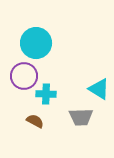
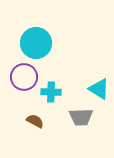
purple circle: moved 1 px down
cyan cross: moved 5 px right, 2 px up
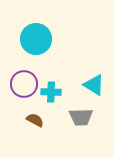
cyan circle: moved 4 px up
purple circle: moved 7 px down
cyan triangle: moved 5 px left, 4 px up
brown semicircle: moved 1 px up
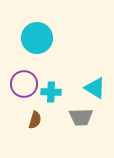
cyan circle: moved 1 px right, 1 px up
cyan triangle: moved 1 px right, 3 px down
brown semicircle: rotated 78 degrees clockwise
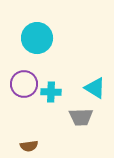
brown semicircle: moved 6 px left, 26 px down; rotated 66 degrees clockwise
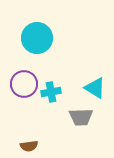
cyan cross: rotated 12 degrees counterclockwise
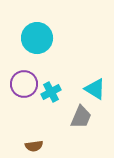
cyan triangle: moved 1 px down
cyan cross: rotated 18 degrees counterclockwise
gray trapezoid: rotated 65 degrees counterclockwise
brown semicircle: moved 5 px right
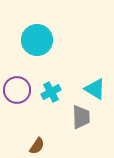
cyan circle: moved 2 px down
purple circle: moved 7 px left, 6 px down
gray trapezoid: rotated 25 degrees counterclockwise
brown semicircle: moved 3 px right; rotated 48 degrees counterclockwise
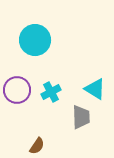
cyan circle: moved 2 px left
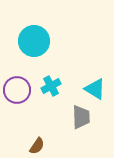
cyan circle: moved 1 px left, 1 px down
cyan cross: moved 6 px up
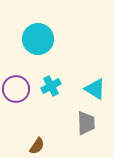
cyan circle: moved 4 px right, 2 px up
purple circle: moved 1 px left, 1 px up
gray trapezoid: moved 5 px right, 6 px down
